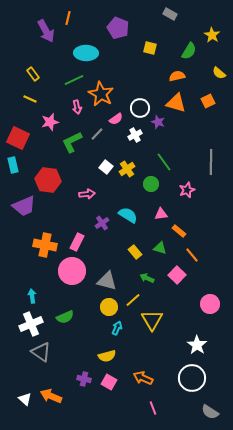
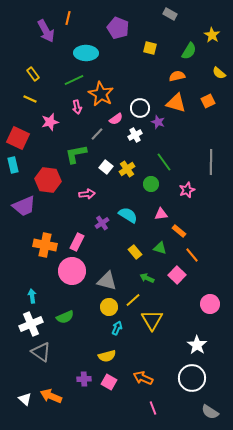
green L-shape at (72, 142): moved 4 px right, 12 px down; rotated 15 degrees clockwise
purple cross at (84, 379): rotated 16 degrees counterclockwise
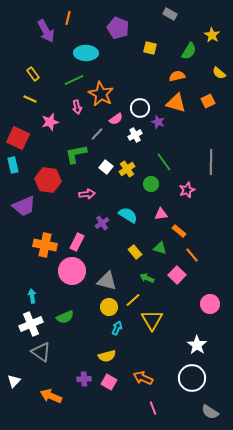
white triangle at (25, 399): moved 11 px left, 18 px up; rotated 32 degrees clockwise
